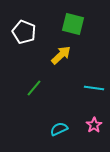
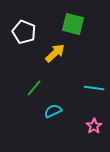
yellow arrow: moved 6 px left, 2 px up
pink star: moved 1 px down
cyan semicircle: moved 6 px left, 18 px up
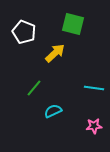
pink star: rotated 28 degrees clockwise
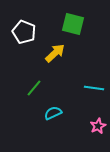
cyan semicircle: moved 2 px down
pink star: moved 4 px right; rotated 21 degrees counterclockwise
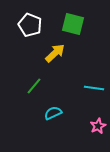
white pentagon: moved 6 px right, 7 px up
green line: moved 2 px up
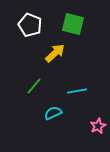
cyan line: moved 17 px left, 3 px down; rotated 18 degrees counterclockwise
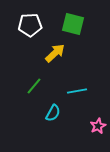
white pentagon: rotated 25 degrees counterclockwise
cyan semicircle: rotated 144 degrees clockwise
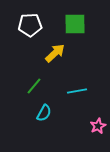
green square: moved 2 px right; rotated 15 degrees counterclockwise
cyan semicircle: moved 9 px left
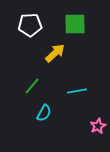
green line: moved 2 px left
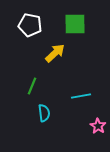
white pentagon: rotated 15 degrees clockwise
green line: rotated 18 degrees counterclockwise
cyan line: moved 4 px right, 5 px down
cyan semicircle: rotated 36 degrees counterclockwise
pink star: rotated 14 degrees counterclockwise
